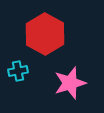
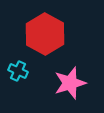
cyan cross: rotated 36 degrees clockwise
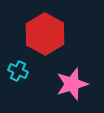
pink star: moved 2 px right, 1 px down
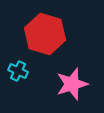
red hexagon: rotated 12 degrees counterclockwise
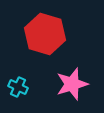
cyan cross: moved 16 px down
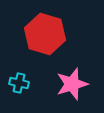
cyan cross: moved 1 px right, 4 px up; rotated 12 degrees counterclockwise
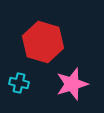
red hexagon: moved 2 px left, 8 px down
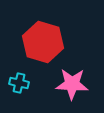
pink star: rotated 20 degrees clockwise
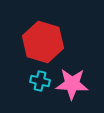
cyan cross: moved 21 px right, 2 px up
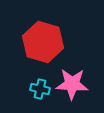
cyan cross: moved 8 px down
